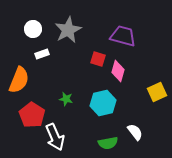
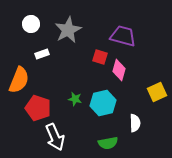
white circle: moved 2 px left, 5 px up
red square: moved 2 px right, 2 px up
pink diamond: moved 1 px right, 1 px up
green star: moved 9 px right
red pentagon: moved 6 px right, 7 px up; rotated 15 degrees counterclockwise
white semicircle: moved 9 px up; rotated 36 degrees clockwise
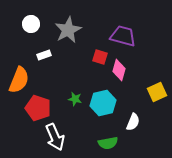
white rectangle: moved 2 px right, 1 px down
white semicircle: moved 2 px left, 1 px up; rotated 24 degrees clockwise
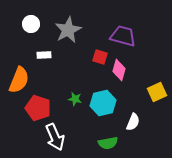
white rectangle: rotated 16 degrees clockwise
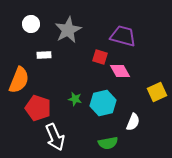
pink diamond: moved 1 px right, 1 px down; rotated 45 degrees counterclockwise
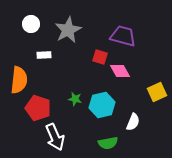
orange semicircle: rotated 16 degrees counterclockwise
cyan hexagon: moved 1 px left, 2 px down
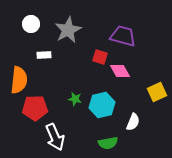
red pentagon: moved 3 px left; rotated 20 degrees counterclockwise
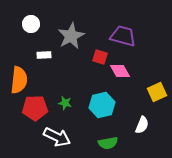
gray star: moved 3 px right, 6 px down
green star: moved 10 px left, 4 px down
white semicircle: moved 9 px right, 3 px down
white arrow: moved 2 px right; rotated 40 degrees counterclockwise
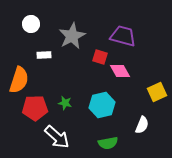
gray star: moved 1 px right
orange semicircle: rotated 12 degrees clockwise
white arrow: rotated 16 degrees clockwise
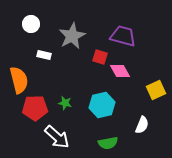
white rectangle: rotated 16 degrees clockwise
orange semicircle: rotated 32 degrees counterclockwise
yellow square: moved 1 px left, 2 px up
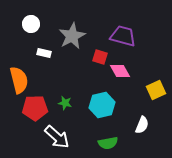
white rectangle: moved 2 px up
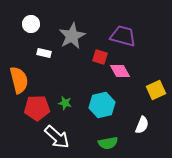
red pentagon: moved 2 px right
